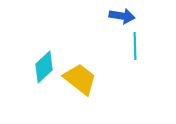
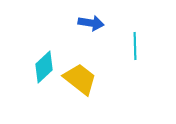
blue arrow: moved 31 px left, 7 px down
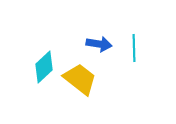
blue arrow: moved 8 px right, 21 px down
cyan line: moved 1 px left, 2 px down
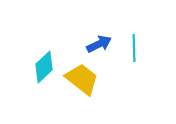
blue arrow: rotated 35 degrees counterclockwise
yellow trapezoid: moved 2 px right
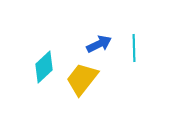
yellow trapezoid: rotated 90 degrees counterclockwise
